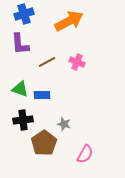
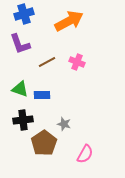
purple L-shape: rotated 15 degrees counterclockwise
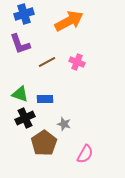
green triangle: moved 5 px down
blue rectangle: moved 3 px right, 4 px down
black cross: moved 2 px right, 2 px up; rotated 18 degrees counterclockwise
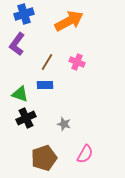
purple L-shape: moved 3 px left; rotated 55 degrees clockwise
brown line: rotated 30 degrees counterclockwise
blue rectangle: moved 14 px up
black cross: moved 1 px right
brown pentagon: moved 15 px down; rotated 15 degrees clockwise
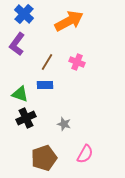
blue cross: rotated 30 degrees counterclockwise
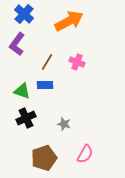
green triangle: moved 2 px right, 3 px up
